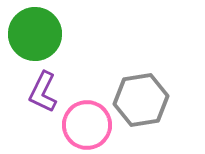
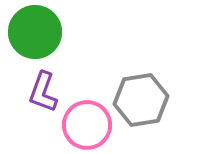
green circle: moved 2 px up
purple L-shape: rotated 6 degrees counterclockwise
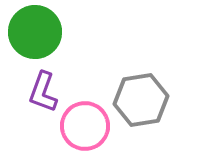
pink circle: moved 2 px left, 1 px down
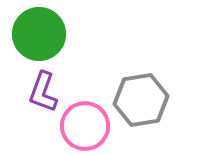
green circle: moved 4 px right, 2 px down
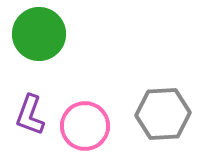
purple L-shape: moved 13 px left, 23 px down
gray hexagon: moved 22 px right, 14 px down; rotated 6 degrees clockwise
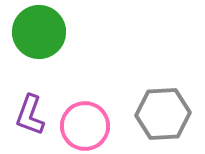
green circle: moved 2 px up
